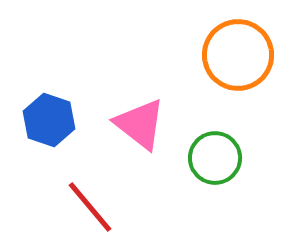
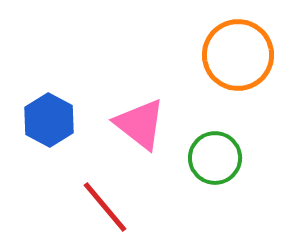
blue hexagon: rotated 9 degrees clockwise
red line: moved 15 px right
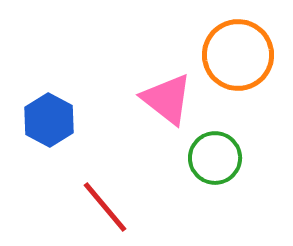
pink triangle: moved 27 px right, 25 px up
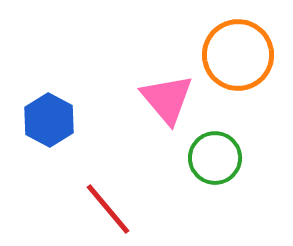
pink triangle: rotated 12 degrees clockwise
red line: moved 3 px right, 2 px down
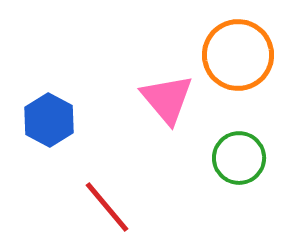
green circle: moved 24 px right
red line: moved 1 px left, 2 px up
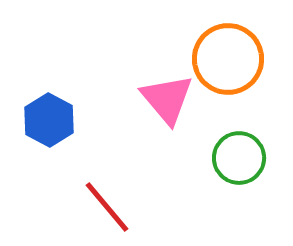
orange circle: moved 10 px left, 4 px down
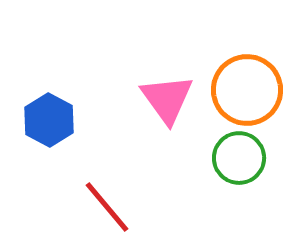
orange circle: moved 19 px right, 31 px down
pink triangle: rotated 4 degrees clockwise
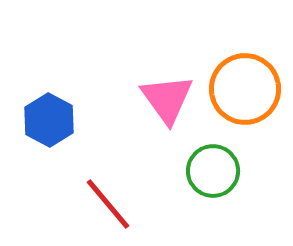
orange circle: moved 2 px left, 1 px up
green circle: moved 26 px left, 13 px down
red line: moved 1 px right, 3 px up
